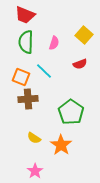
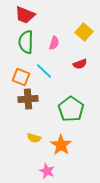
yellow square: moved 3 px up
green pentagon: moved 3 px up
yellow semicircle: rotated 16 degrees counterclockwise
pink star: moved 12 px right; rotated 14 degrees counterclockwise
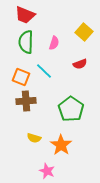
brown cross: moved 2 px left, 2 px down
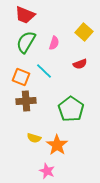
green semicircle: rotated 30 degrees clockwise
orange star: moved 4 px left
